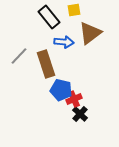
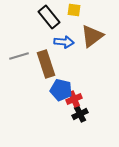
yellow square: rotated 16 degrees clockwise
brown triangle: moved 2 px right, 3 px down
gray line: rotated 30 degrees clockwise
black cross: rotated 21 degrees clockwise
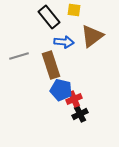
brown rectangle: moved 5 px right, 1 px down
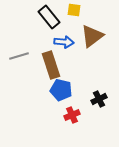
red cross: moved 2 px left, 16 px down
black cross: moved 19 px right, 15 px up
